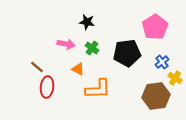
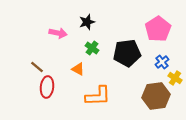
black star: rotated 28 degrees counterclockwise
pink pentagon: moved 3 px right, 2 px down
pink arrow: moved 8 px left, 11 px up
orange L-shape: moved 7 px down
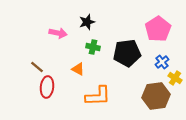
green cross: moved 1 px right, 1 px up; rotated 24 degrees counterclockwise
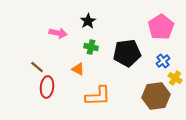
black star: moved 1 px right, 1 px up; rotated 14 degrees counterclockwise
pink pentagon: moved 3 px right, 2 px up
green cross: moved 2 px left
blue cross: moved 1 px right, 1 px up
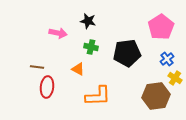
black star: rotated 28 degrees counterclockwise
blue cross: moved 4 px right, 2 px up
brown line: rotated 32 degrees counterclockwise
